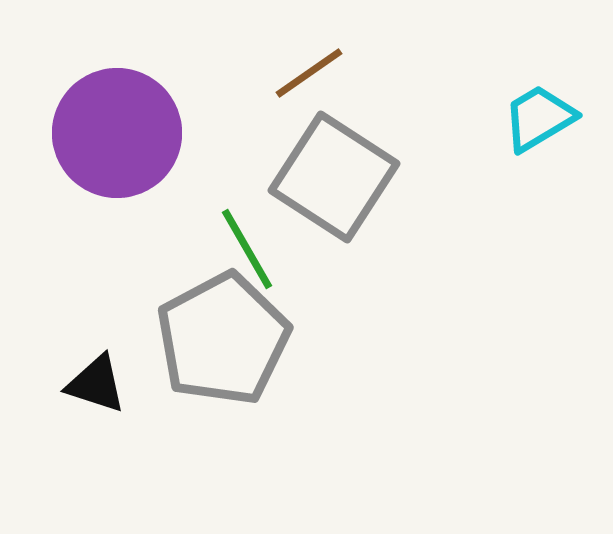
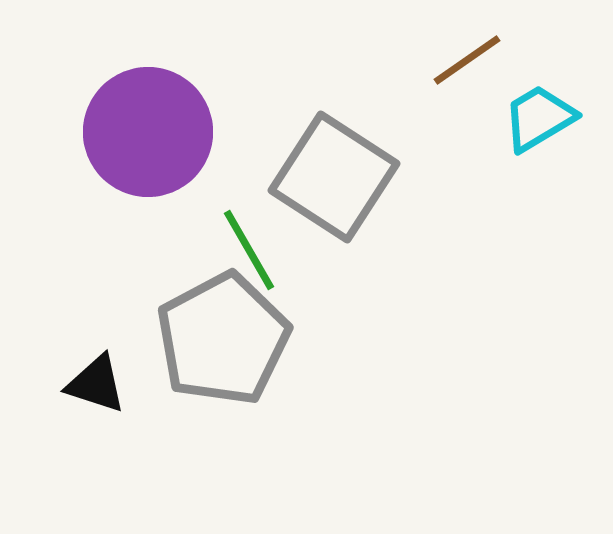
brown line: moved 158 px right, 13 px up
purple circle: moved 31 px right, 1 px up
green line: moved 2 px right, 1 px down
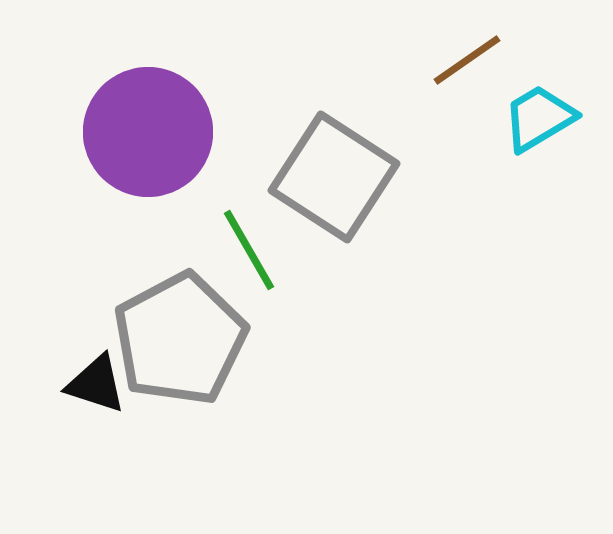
gray pentagon: moved 43 px left
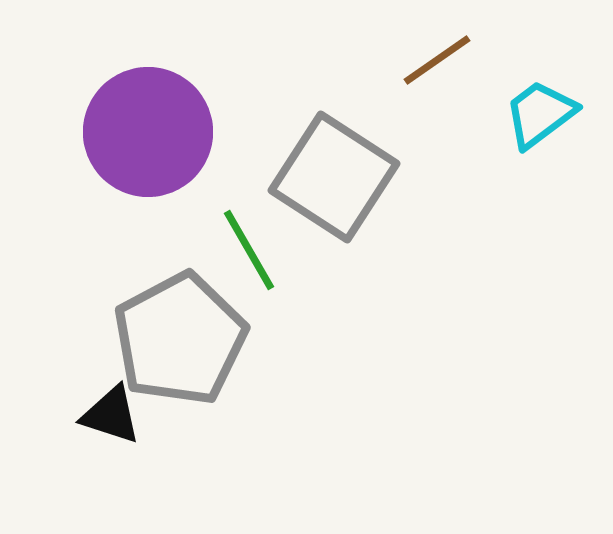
brown line: moved 30 px left
cyan trapezoid: moved 1 px right, 4 px up; rotated 6 degrees counterclockwise
black triangle: moved 15 px right, 31 px down
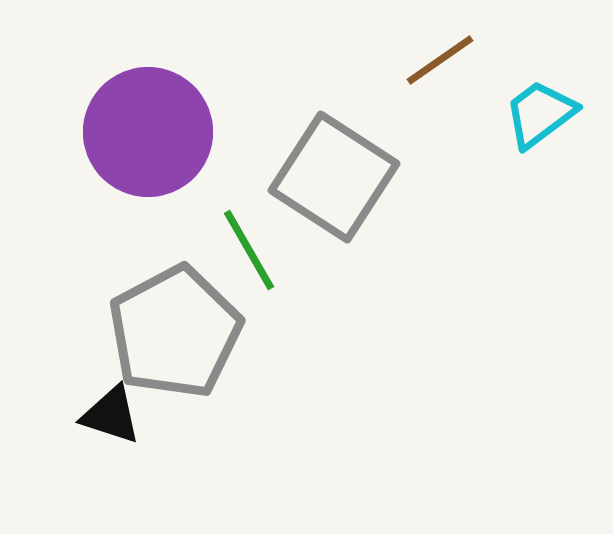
brown line: moved 3 px right
gray pentagon: moved 5 px left, 7 px up
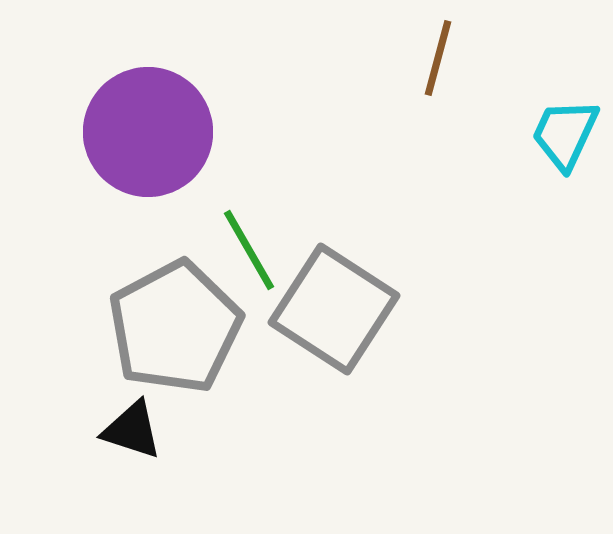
brown line: moved 2 px left, 2 px up; rotated 40 degrees counterclockwise
cyan trapezoid: moved 25 px right, 20 px down; rotated 28 degrees counterclockwise
gray square: moved 132 px down
gray pentagon: moved 5 px up
black triangle: moved 21 px right, 15 px down
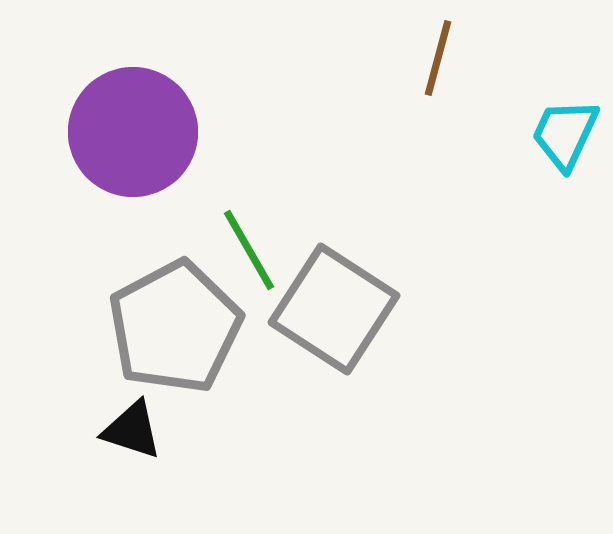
purple circle: moved 15 px left
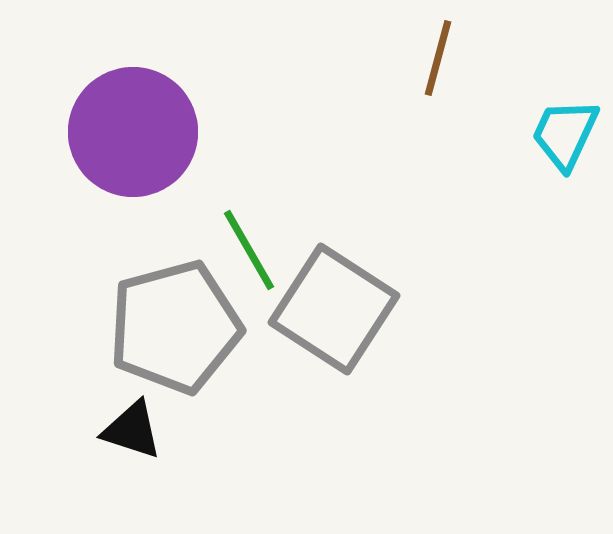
gray pentagon: rotated 13 degrees clockwise
